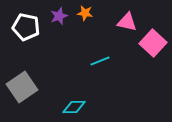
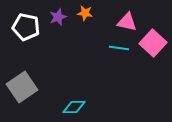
purple star: moved 1 px left, 1 px down
cyan line: moved 19 px right, 13 px up; rotated 30 degrees clockwise
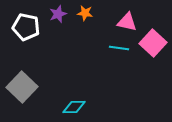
purple star: moved 3 px up
gray square: rotated 12 degrees counterclockwise
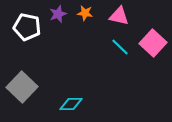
pink triangle: moved 8 px left, 6 px up
white pentagon: moved 1 px right
cyan line: moved 1 px right, 1 px up; rotated 36 degrees clockwise
cyan diamond: moved 3 px left, 3 px up
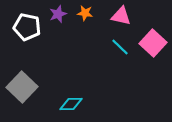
pink triangle: moved 2 px right
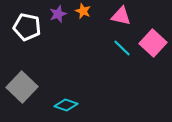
orange star: moved 2 px left, 2 px up; rotated 14 degrees clockwise
cyan line: moved 2 px right, 1 px down
cyan diamond: moved 5 px left, 1 px down; rotated 20 degrees clockwise
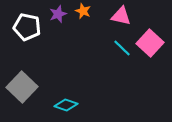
pink square: moved 3 px left
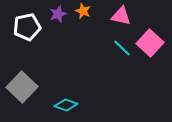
white pentagon: rotated 24 degrees counterclockwise
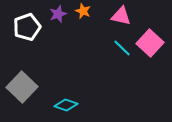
white pentagon: rotated 8 degrees counterclockwise
